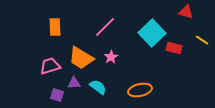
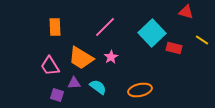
pink trapezoid: rotated 105 degrees counterclockwise
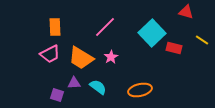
pink trapezoid: moved 12 px up; rotated 85 degrees counterclockwise
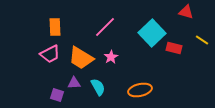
cyan semicircle: rotated 24 degrees clockwise
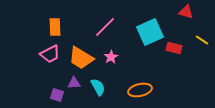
cyan square: moved 2 px left, 1 px up; rotated 20 degrees clockwise
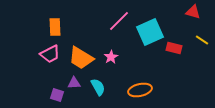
red triangle: moved 7 px right
pink line: moved 14 px right, 6 px up
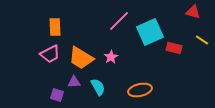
purple triangle: moved 1 px up
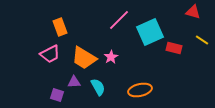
pink line: moved 1 px up
orange rectangle: moved 5 px right; rotated 18 degrees counterclockwise
orange trapezoid: moved 3 px right
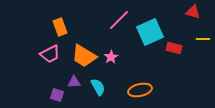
yellow line: moved 1 px right, 1 px up; rotated 32 degrees counterclockwise
orange trapezoid: moved 2 px up
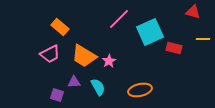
pink line: moved 1 px up
orange rectangle: rotated 30 degrees counterclockwise
pink star: moved 2 px left, 4 px down
